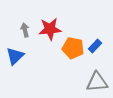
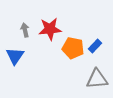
blue triangle: rotated 12 degrees counterclockwise
gray triangle: moved 3 px up
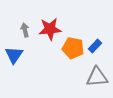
blue triangle: moved 1 px left, 1 px up
gray triangle: moved 2 px up
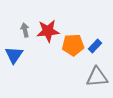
red star: moved 2 px left, 2 px down
orange pentagon: moved 3 px up; rotated 15 degrees counterclockwise
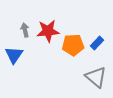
blue rectangle: moved 2 px right, 3 px up
gray triangle: moved 1 px left; rotated 45 degrees clockwise
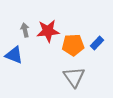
blue triangle: rotated 42 degrees counterclockwise
gray triangle: moved 22 px left; rotated 15 degrees clockwise
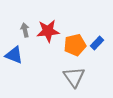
orange pentagon: moved 2 px right; rotated 10 degrees counterclockwise
